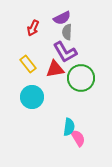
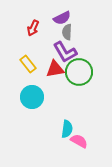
green circle: moved 2 px left, 6 px up
cyan semicircle: moved 2 px left, 2 px down
pink semicircle: moved 1 px right, 3 px down; rotated 30 degrees counterclockwise
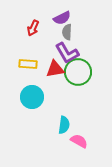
purple L-shape: moved 2 px right, 1 px down
yellow rectangle: rotated 48 degrees counterclockwise
green circle: moved 1 px left
cyan semicircle: moved 3 px left, 4 px up
